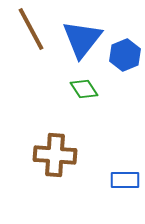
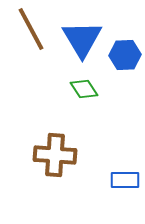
blue triangle: rotated 9 degrees counterclockwise
blue hexagon: rotated 20 degrees clockwise
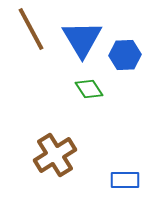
green diamond: moved 5 px right
brown cross: rotated 36 degrees counterclockwise
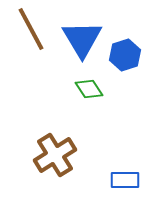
blue hexagon: rotated 16 degrees counterclockwise
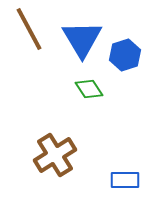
brown line: moved 2 px left
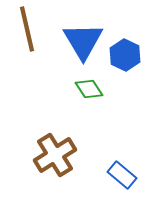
brown line: moved 2 px left; rotated 15 degrees clockwise
blue triangle: moved 1 px right, 2 px down
blue hexagon: rotated 16 degrees counterclockwise
blue rectangle: moved 3 px left, 5 px up; rotated 40 degrees clockwise
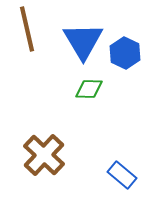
blue hexagon: moved 2 px up
green diamond: rotated 56 degrees counterclockwise
brown cross: moved 11 px left; rotated 15 degrees counterclockwise
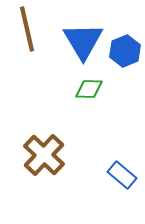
blue hexagon: moved 2 px up; rotated 12 degrees clockwise
